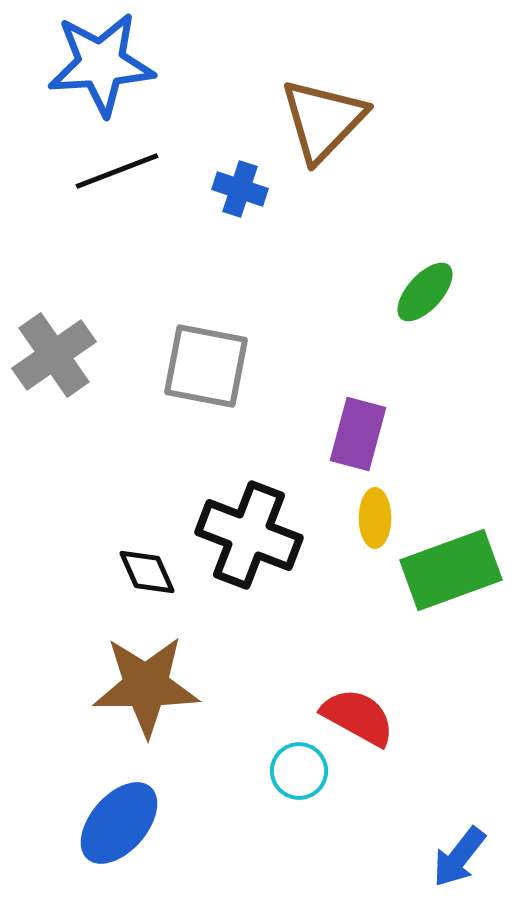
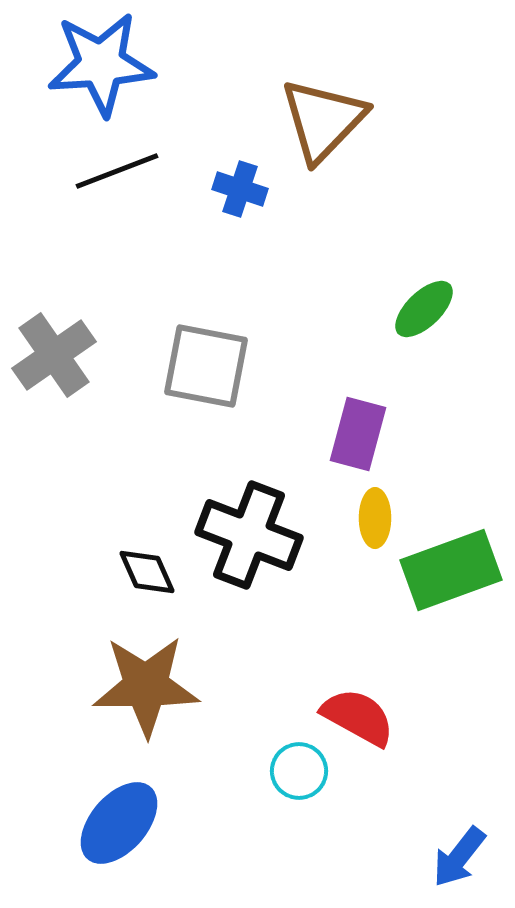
green ellipse: moved 1 px left, 17 px down; rotated 4 degrees clockwise
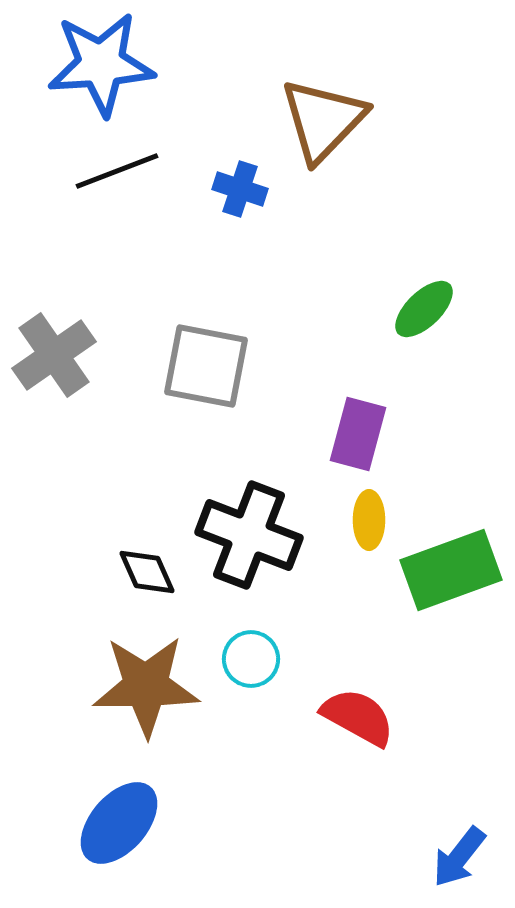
yellow ellipse: moved 6 px left, 2 px down
cyan circle: moved 48 px left, 112 px up
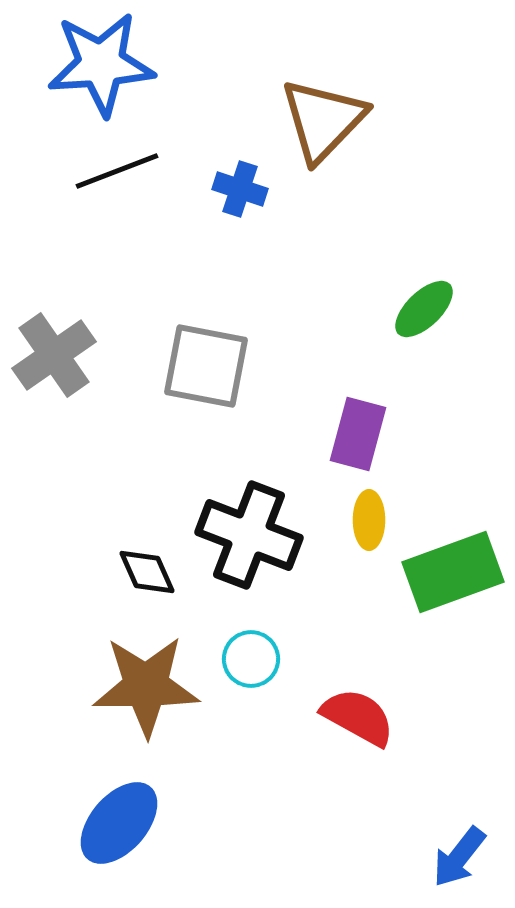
green rectangle: moved 2 px right, 2 px down
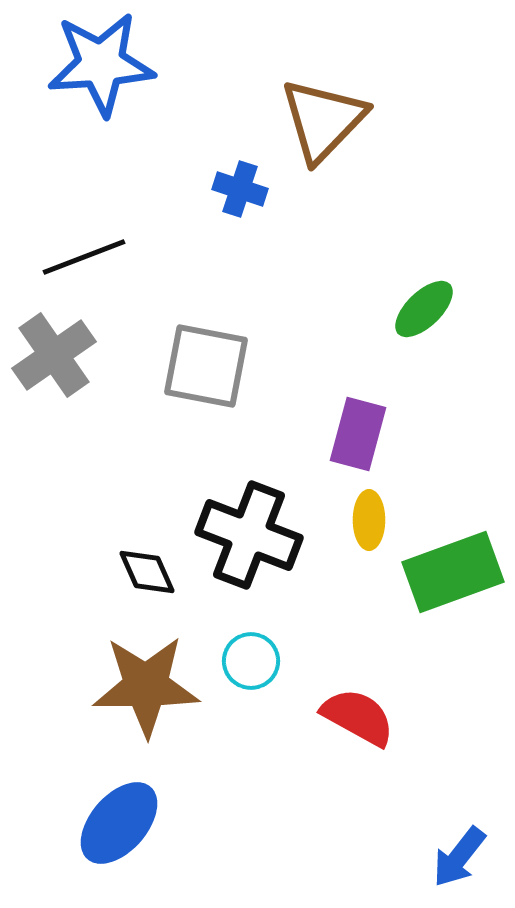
black line: moved 33 px left, 86 px down
cyan circle: moved 2 px down
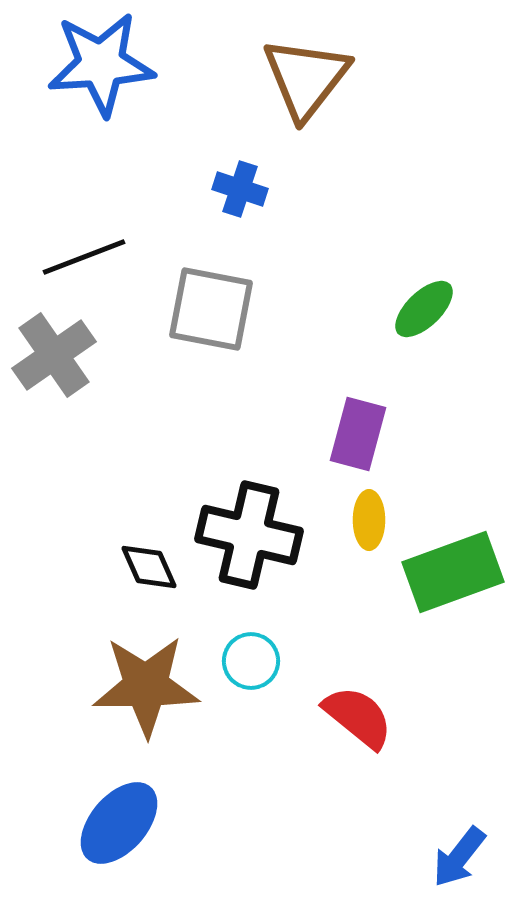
brown triangle: moved 17 px left, 42 px up; rotated 6 degrees counterclockwise
gray square: moved 5 px right, 57 px up
black cross: rotated 8 degrees counterclockwise
black diamond: moved 2 px right, 5 px up
red semicircle: rotated 10 degrees clockwise
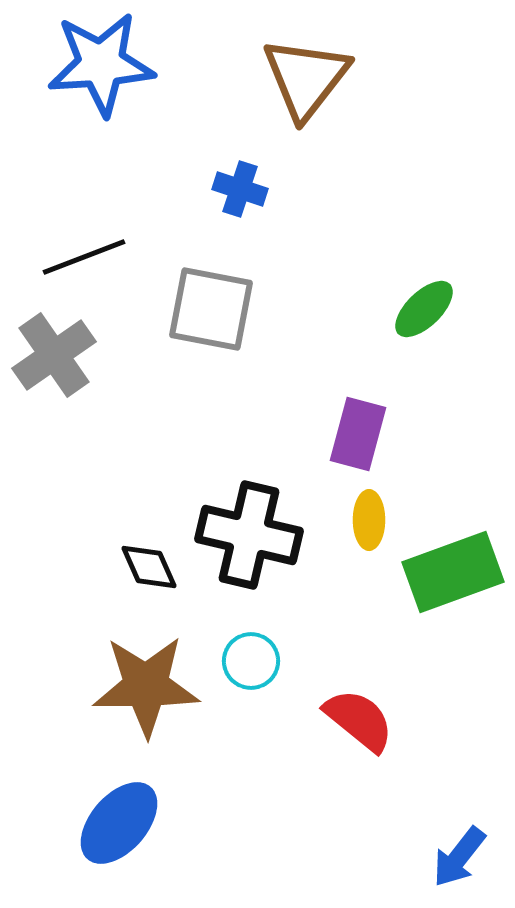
red semicircle: moved 1 px right, 3 px down
